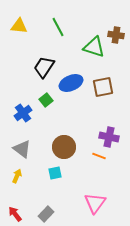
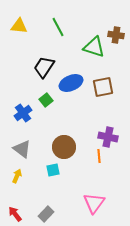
purple cross: moved 1 px left
orange line: rotated 64 degrees clockwise
cyan square: moved 2 px left, 3 px up
pink triangle: moved 1 px left
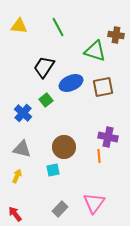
green triangle: moved 1 px right, 4 px down
blue cross: rotated 12 degrees counterclockwise
gray triangle: rotated 24 degrees counterclockwise
gray rectangle: moved 14 px right, 5 px up
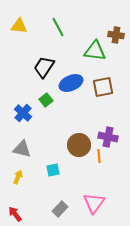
green triangle: rotated 10 degrees counterclockwise
brown circle: moved 15 px right, 2 px up
yellow arrow: moved 1 px right, 1 px down
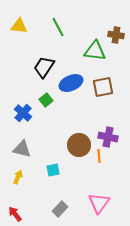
pink triangle: moved 5 px right
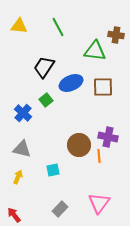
brown square: rotated 10 degrees clockwise
red arrow: moved 1 px left, 1 px down
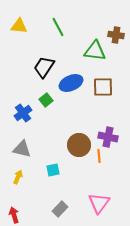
blue cross: rotated 12 degrees clockwise
red arrow: rotated 21 degrees clockwise
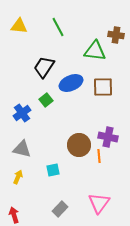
blue cross: moved 1 px left
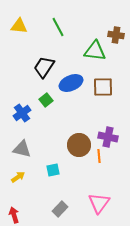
yellow arrow: rotated 32 degrees clockwise
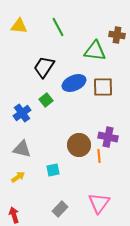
brown cross: moved 1 px right
blue ellipse: moved 3 px right
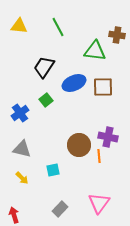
blue cross: moved 2 px left
yellow arrow: moved 4 px right, 1 px down; rotated 80 degrees clockwise
